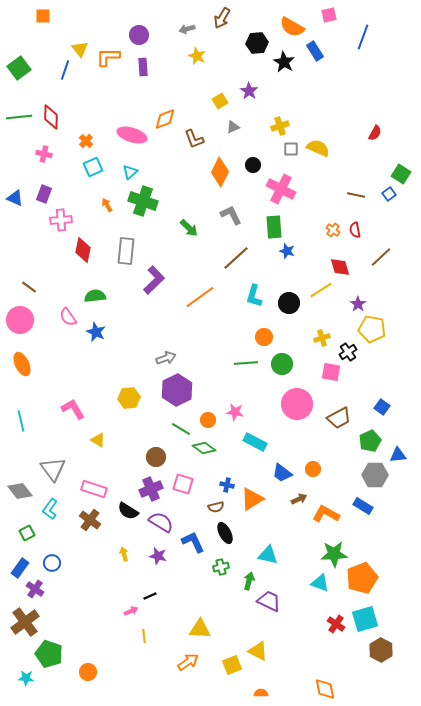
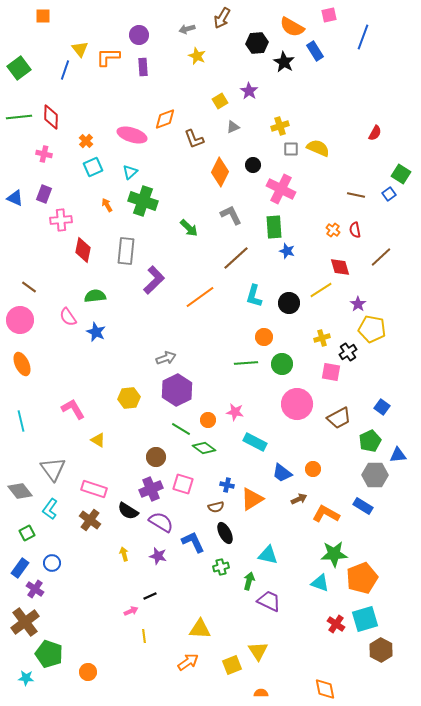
yellow triangle at (258, 651): rotated 30 degrees clockwise
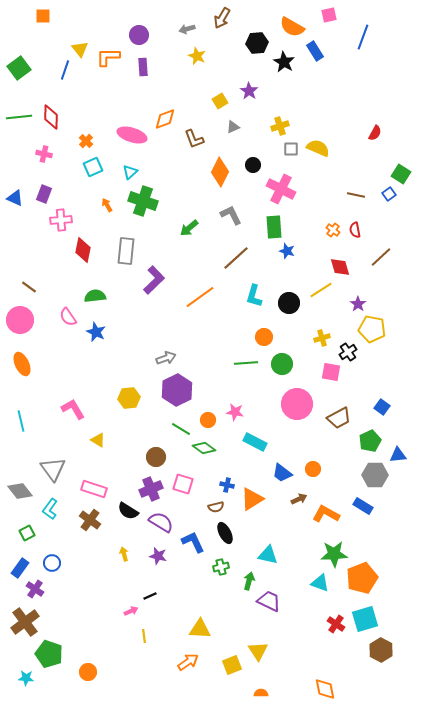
green arrow at (189, 228): rotated 96 degrees clockwise
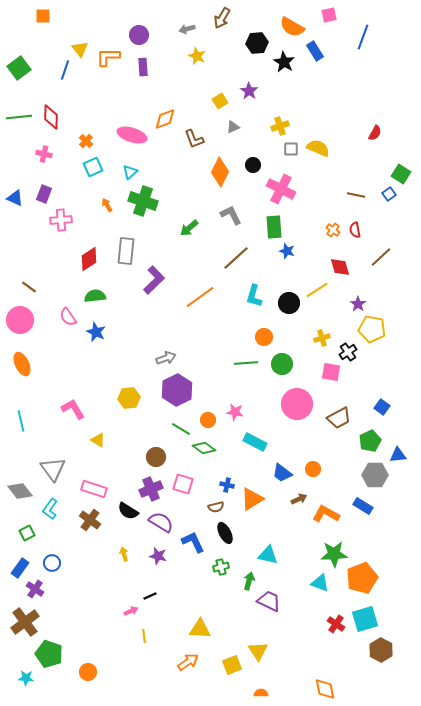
red diamond at (83, 250): moved 6 px right, 9 px down; rotated 45 degrees clockwise
yellow line at (321, 290): moved 4 px left
